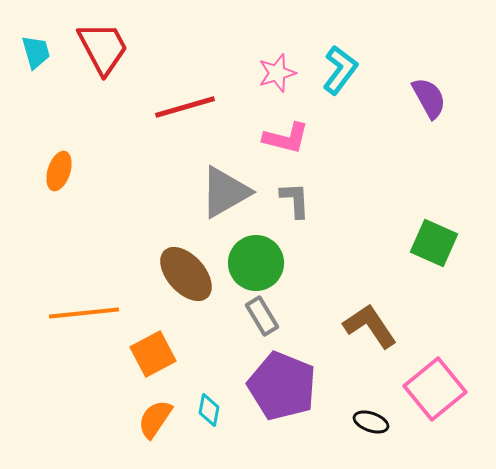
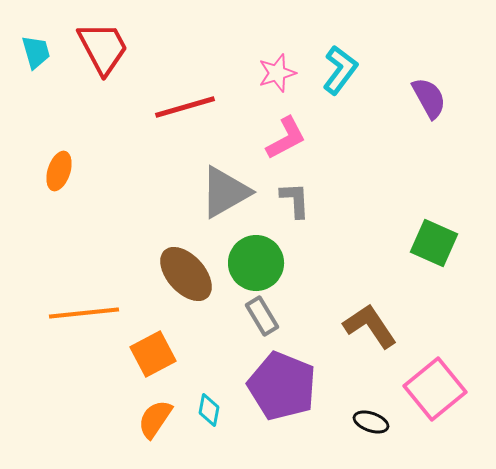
pink L-shape: rotated 42 degrees counterclockwise
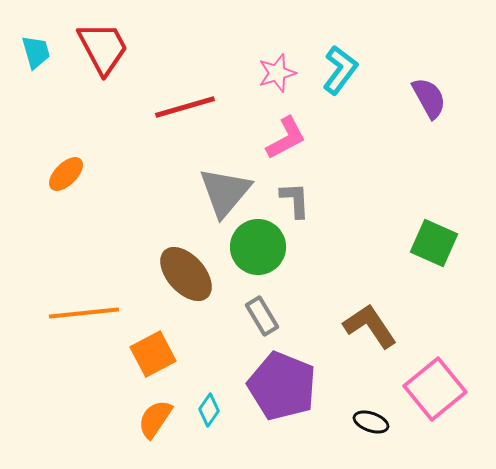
orange ellipse: moved 7 px right, 3 px down; rotated 27 degrees clockwise
gray triangle: rotated 20 degrees counterclockwise
green circle: moved 2 px right, 16 px up
cyan diamond: rotated 24 degrees clockwise
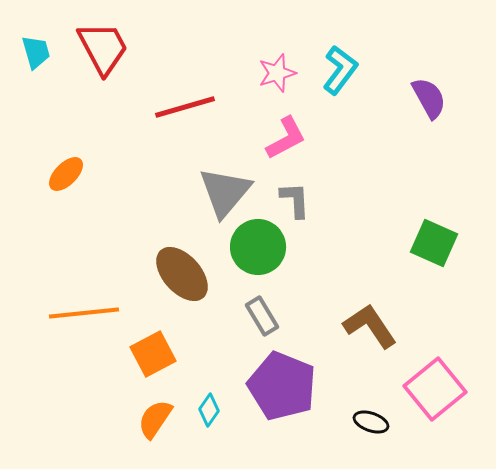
brown ellipse: moved 4 px left
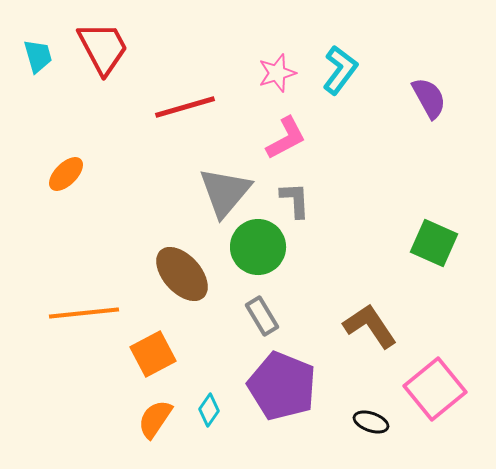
cyan trapezoid: moved 2 px right, 4 px down
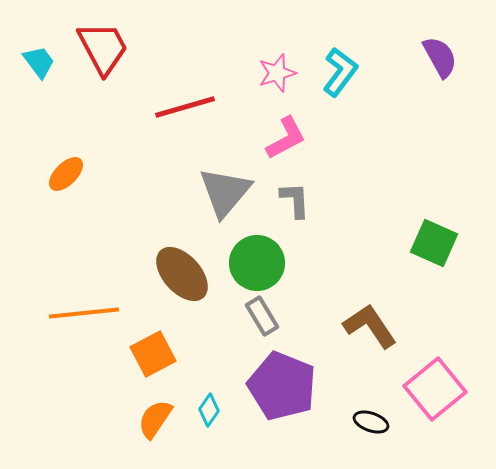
cyan trapezoid: moved 1 px right, 6 px down; rotated 21 degrees counterclockwise
cyan L-shape: moved 2 px down
purple semicircle: moved 11 px right, 41 px up
green circle: moved 1 px left, 16 px down
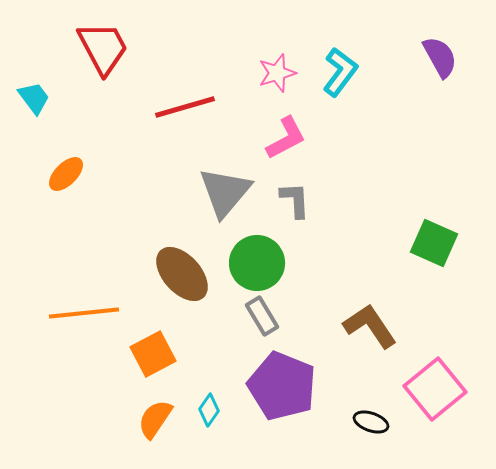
cyan trapezoid: moved 5 px left, 36 px down
